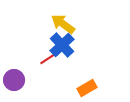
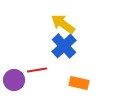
blue cross: moved 2 px right, 1 px down
red line: moved 12 px left, 12 px down; rotated 24 degrees clockwise
orange rectangle: moved 8 px left, 5 px up; rotated 42 degrees clockwise
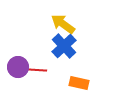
red line: rotated 12 degrees clockwise
purple circle: moved 4 px right, 13 px up
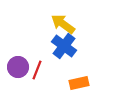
blue cross: rotated 10 degrees counterclockwise
red line: rotated 72 degrees counterclockwise
orange rectangle: rotated 24 degrees counterclockwise
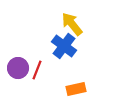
yellow arrow: moved 9 px right; rotated 15 degrees clockwise
purple circle: moved 1 px down
orange rectangle: moved 3 px left, 6 px down
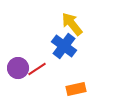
red line: moved 1 px up; rotated 36 degrees clockwise
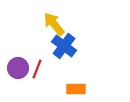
yellow arrow: moved 18 px left
red line: rotated 36 degrees counterclockwise
orange rectangle: rotated 12 degrees clockwise
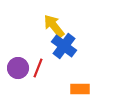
yellow arrow: moved 2 px down
red line: moved 1 px right, 1 px up
orange rectangle: moved 4 px right
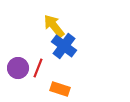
orange rectangle: moved 20 px left; rotated 18 degrees clockwise
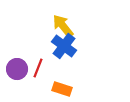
yellow arrow: moved 9 px right
purple circle: moved 1 px left, 1 px down
orange rectangle: moved 2 px right
